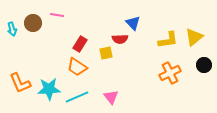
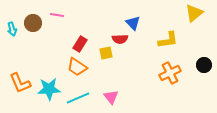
yellow triangle: moved 24 px up
cyan line: moved 1 px right, 1 px down
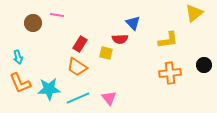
cyan arrow: moved 6 px right, 28 px down
yellow square: rotated 24 degrees clockwise
orange cross: rotated 20 degrees clockwise
pink triangle: moved 2 px left, 1 px down
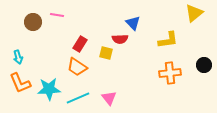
brown circle: moved 1 px up
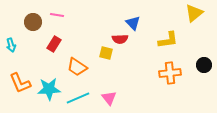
red rectangle: moved 26 px left
cyan arrow: moved 7 px left, 12 px up
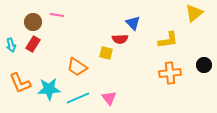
red rectangle: moved 21 px left
